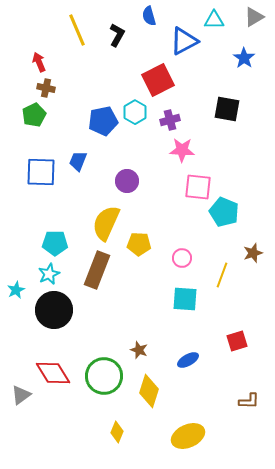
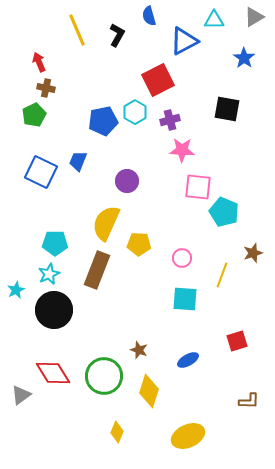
blue square at (41, 172): rotated 24 degrees clockwise
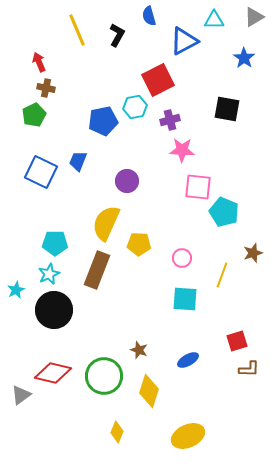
cyan hexagon at (135, 112): moved 5 px up; rotated 20 degrees clockwise
red diamond at (53, 373): rotated 45 degrees counterclockwise
brown L-shape at (249, 401): moved 32 px up
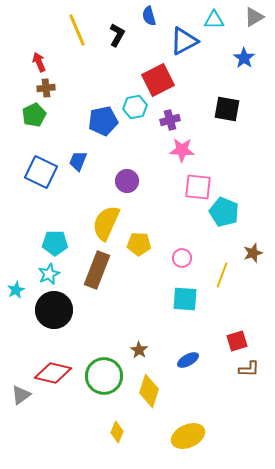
brown cross at (46, 88): rotated 18 degrees counterclockwise
brown star at (139, 350): rotated 12 degrees clockwise
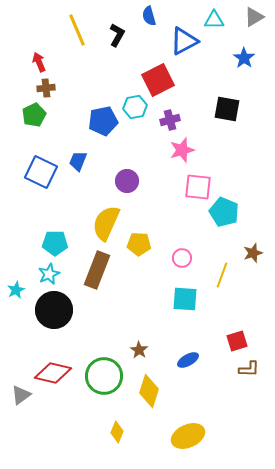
pink star at (182, 150): rotated 20 degrees counterclockwise
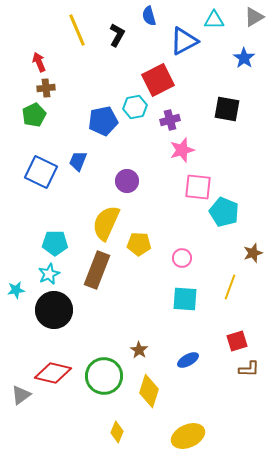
yellow line at (222, 275): moved 8 px right, 12 px down
cyan star at (16, 290): rotated 18 degrees clockwise
